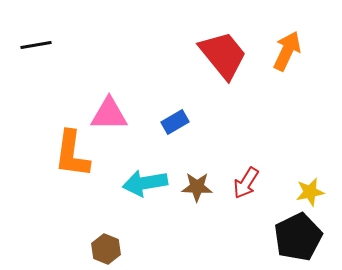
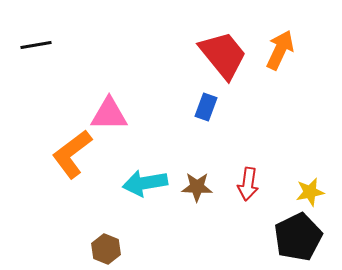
orange arrow: moved 7 px left, 1 px up
blue rectangle: moved 31 px right, 15 px up; rotated 40 degrees counterclockwise
orange L-shape: rotated 45 degrees clockwise
red arrow: moved 2 px right, 1 px down; rotated 24 degrees counterclockwise
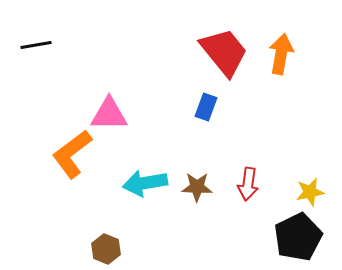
orange arrow: moved 1 px right, 4 px down; rotated 15 degrees counterclockwise
red trapezoid: moved 1 px right, 3 px up
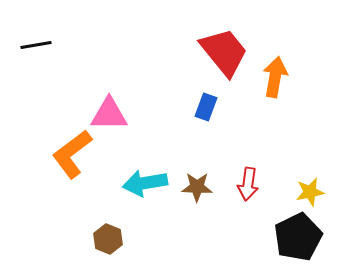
orange arrow: moved 6 px left, 23 px down
brown hexagon: moved 2 px right, 10 px up
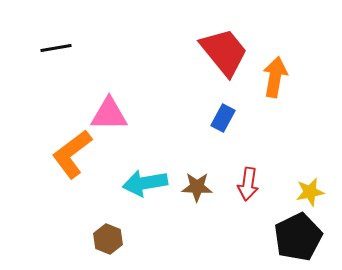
black line: moved 20 px right, 3 px down
blue rectangle: moved 17 px right, 11 px down; rotated 8 degrees clockwise
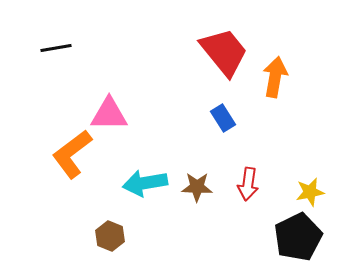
blue rectangle: rotated 60 degrees counterclockwise
brown hexagon: moved 2 px right, 3 px up
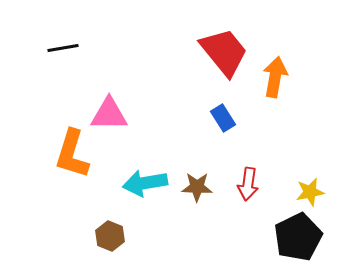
black line: moved 7 px right
orange L-shape: rotated 36 degrees counterclockwise
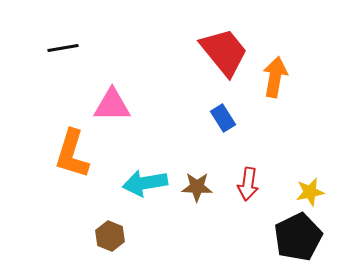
pink triangle: moved 3 px right, 9 px up
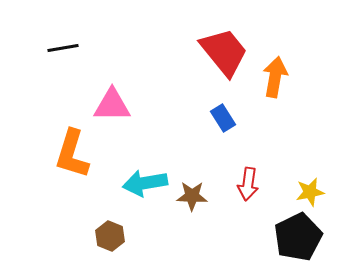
brown star: moved 5 px left, 9 px down
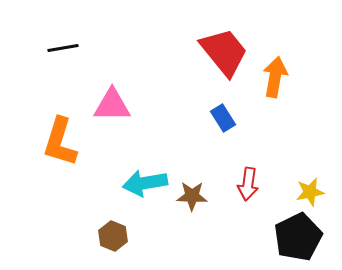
orange L-shape: moved 12 px left, 12 px up
brown hexagon: moved 3 px right
